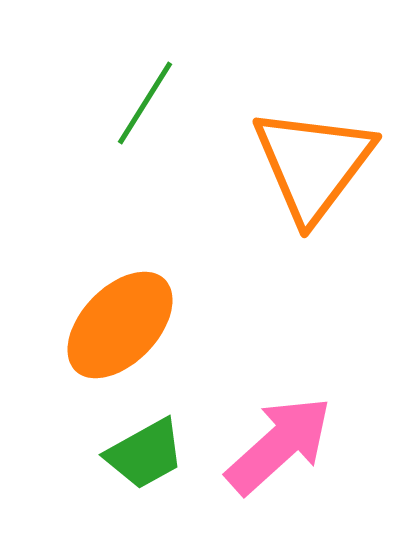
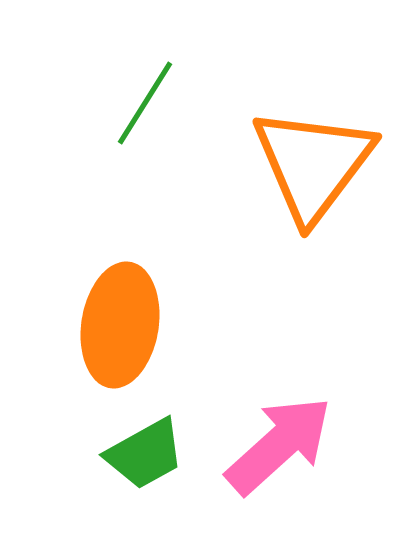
orange ellipse: rotated 35 degrees counterclockwise
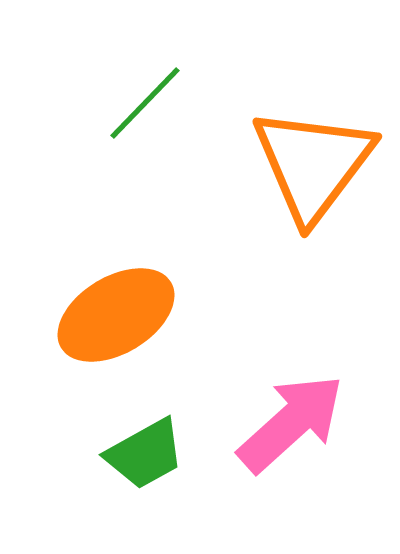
green line: rotated 12 degrees clockwise
orange ellipse: moved 4 px left, 10 px up; rotated 50 degrees clockwise
pink arrow: moved 12 px right, 22 px up
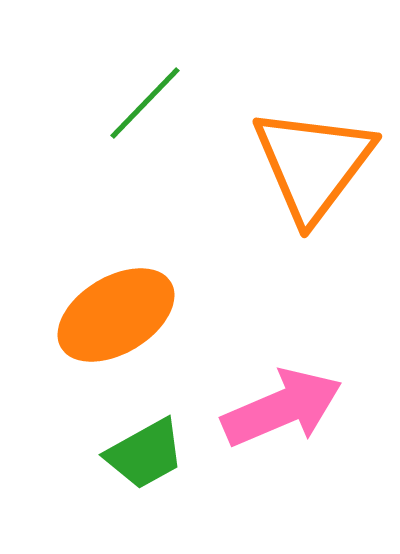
pink arrow: moved 9 px left, 15 px up; rotated 19 degrees clockwise
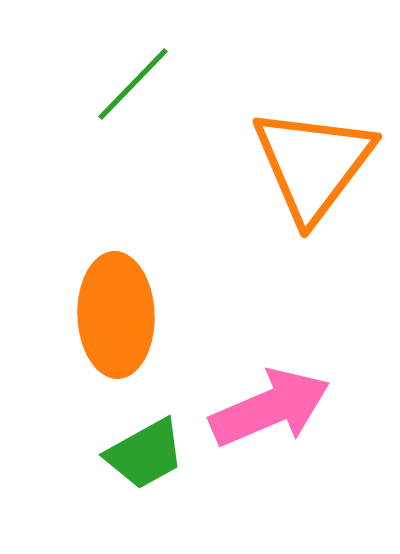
green line: moved 12 px left, 19 px up
orange ellipse: rotated 61 degrees counterclockwise
pink arrow: moved 12 px left
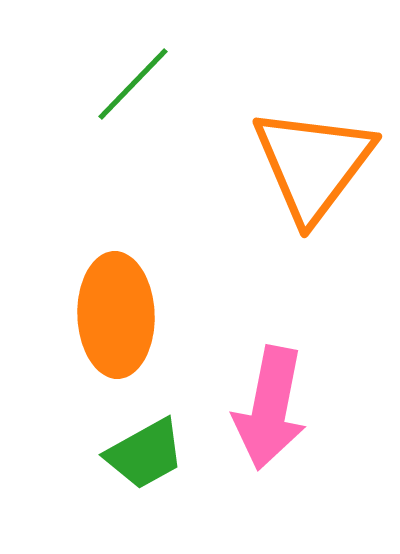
pink arrow: rotated 124 degrees clockwise
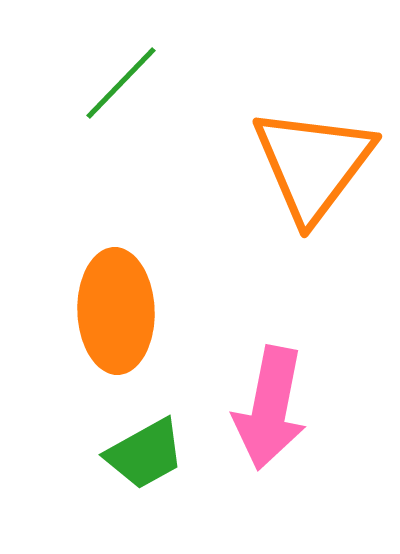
green line: moved 12 px left, 1 px up
orange ellipse: moved 4 px up
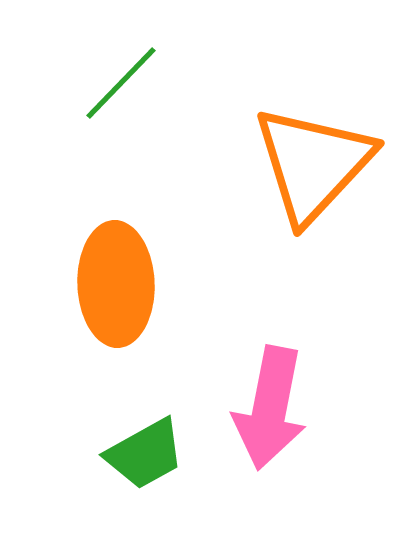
orange triangle: rotated 6 degrees clockwise
orange ellipse: moved 27 px up
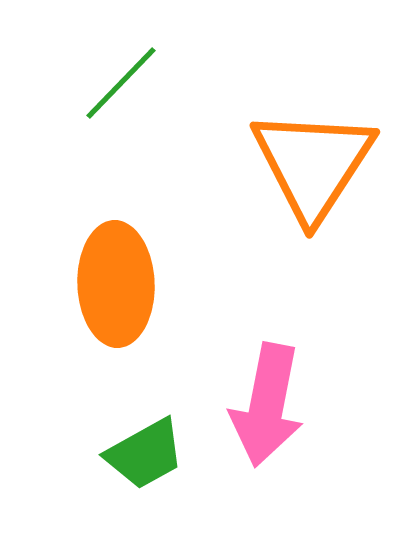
orange triangle: rotated 10 degrees counterclockwise
pink arrow: moved 3 px left, 3 px up
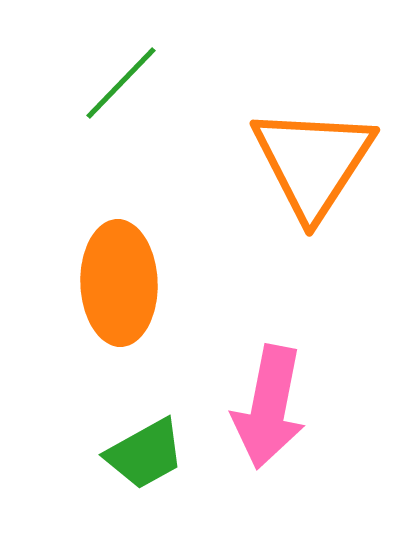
orange triangle: moved 2 px up
orange ellipse: moved 3 px right, 1 px up
pink arrow: moved 2 px right, 2 px down
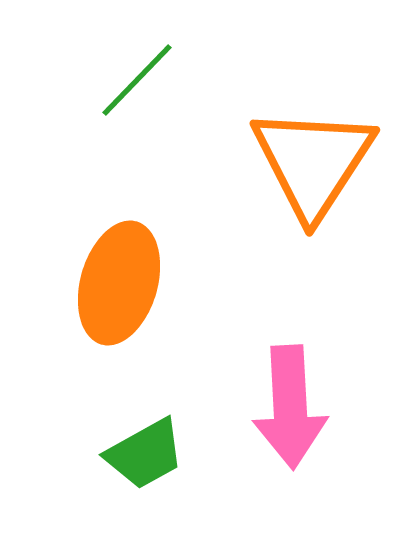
green line: moved 16 px right, 3 px up
orange ellipse: rotated 18 degrees clockwise
pink arrow: moved 21 px right; rotated 14 degrees counterclockwise
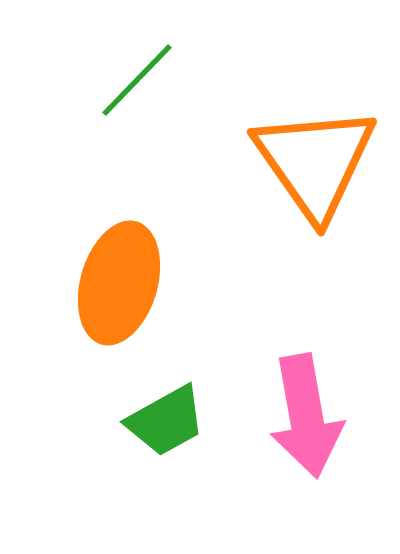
orange triangle: moved 2 px right; rotated 8 degrees counterclockwise
pink arrow: moved 16 px right, 9 px down; rotated 7 degrees counterclockwise
green trapezoid: moved 21 px right, 33 px up
